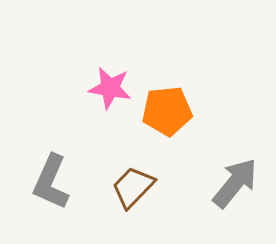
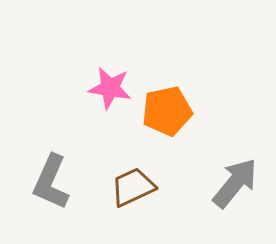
orange pentagon: rotated 6 degrees counterclockwise
brown trapezoid: rotated 21 degrees clockwise
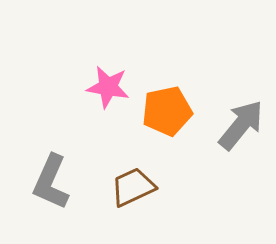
pink star: moved 2 px left, 1 px up
gray arrow: moved 6 px right, 58 px up
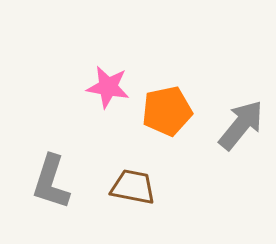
gray L-shape: rotated 6 degrees counterclockwise
brown trapezoid: rotated 36 degrees clockwise
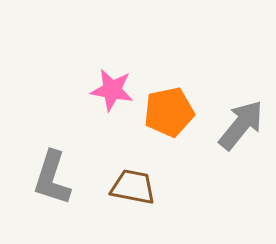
pink star: moved 4 px right, 3 px down
orange pentagon: moved 2 px right, 1 px down
gray L-shape: moved 1 px right, 4 px up
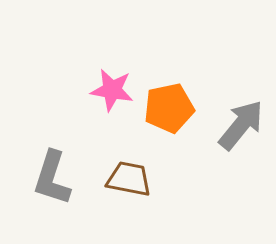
orange pentagon: moved 4 px up
brown trapezoid: moved 4 px left, 8 px up
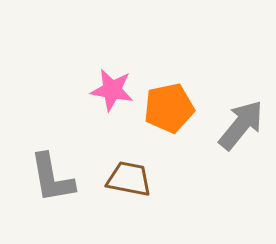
gray L-shape: rotated 28 degrees counterclockwise
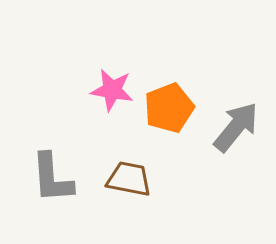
orange pentagon: rotated 9 degrees counterclockwise
gray arrow: moved 5 px left, 2 px down
gray L-shape: rotated 6 degrees clockwise
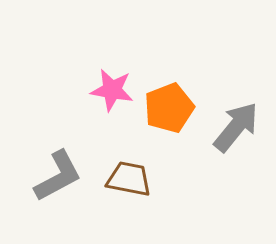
gray L-shape: moved 6 px right, 2 px up; rotated 114 degrees counterclockwise
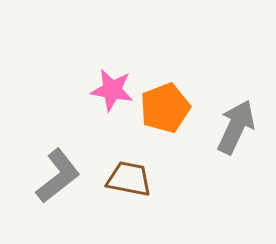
orange pentagon: moved 4 px left
gray arrow: rotated 14 degrees counterclockwise
gray L-shape: rotated 10 degrees counterclockwise
